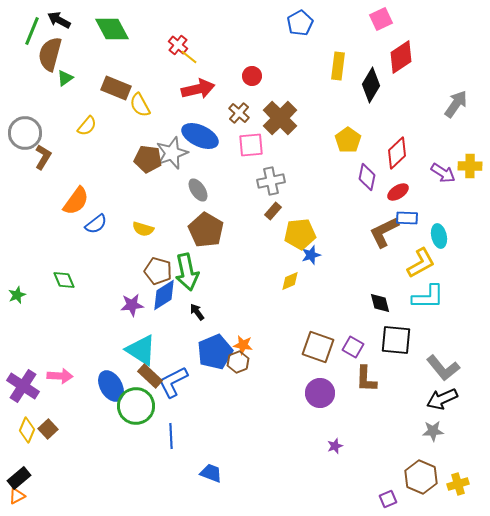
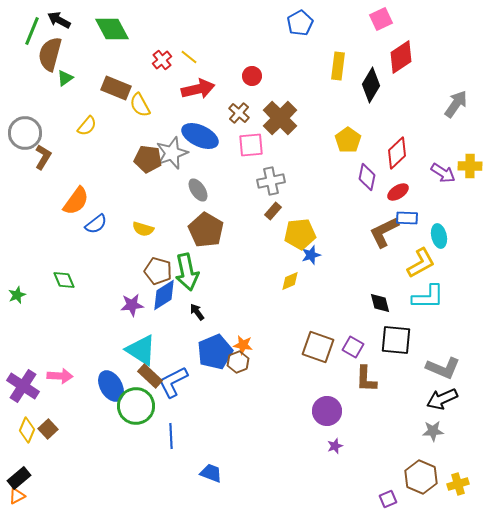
red cross at (178, 45): moved 16 px left, 15 px down; rotated 12 degrees clockwise
gray L-shape at (443, 368): rotated 28 degrees counterclockwise
purple circle at (320, 393): moved 7 px right, 18 px down
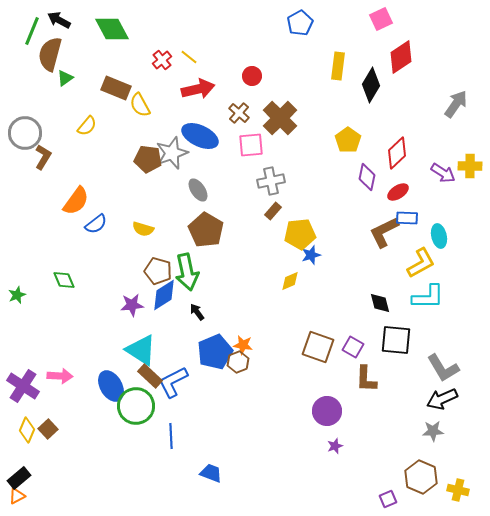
gray L-shape at (443, 368): rotated 36 degrees clockwise
yellow cross at (458, 484): moved 6 px down; rotated 30 degrees clockwise
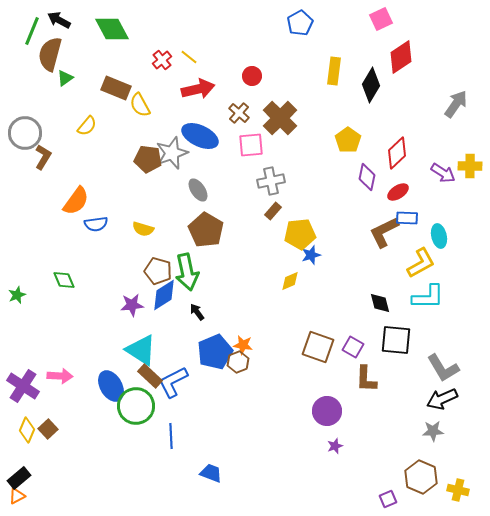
yellow rectangle at (338, 66): moved 4 px left, 5 px down
blue semicircle at (96, 224): rotated 30 degrees clockwise
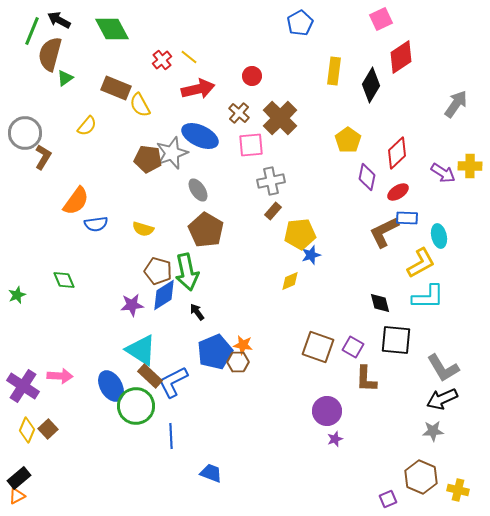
brown hexagon at (238, 362): rotated 20 degrees clockwise
purple star at (335, 446): moved 7 px up
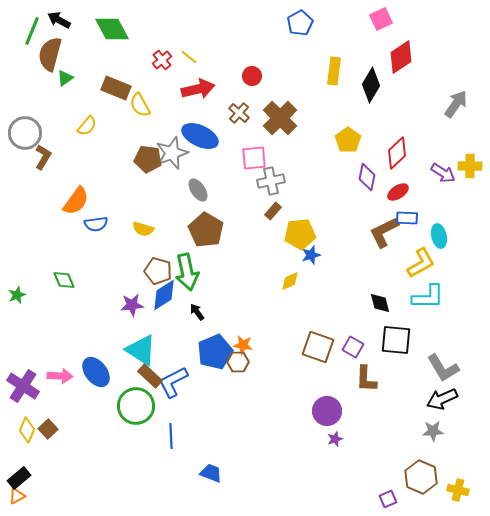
pink square at (251, 145): moved 3 px right, 13 px down
blue ellipse at (111, 386): moved 15 px left, 14 px up; rotated 8 degrees counterclockwise
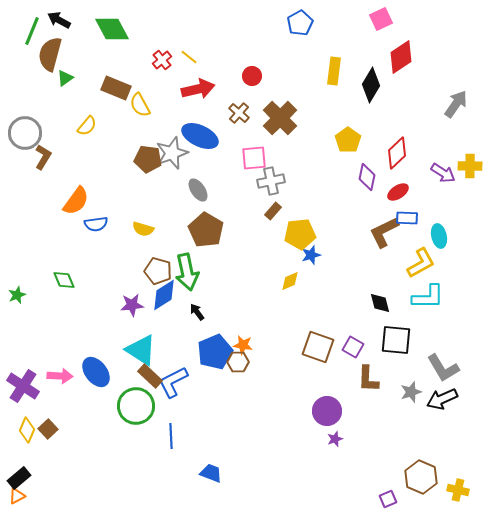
brown L-shape at (366, 379): moved 2 px right
gray star at (433, 431): moved 22 px left, 39 px up; rotated 15 degrees counterclockwise
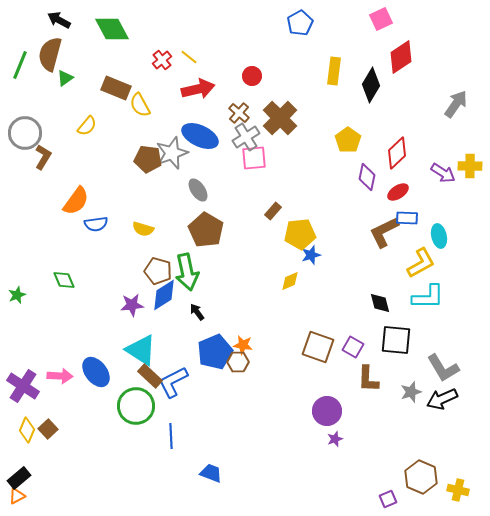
green line at (32, 31): moved 12 px left, 34 px down
gray cross at (271, 181): moved 25 px left, 44 px up; rotated 20 degrees counterclockwise
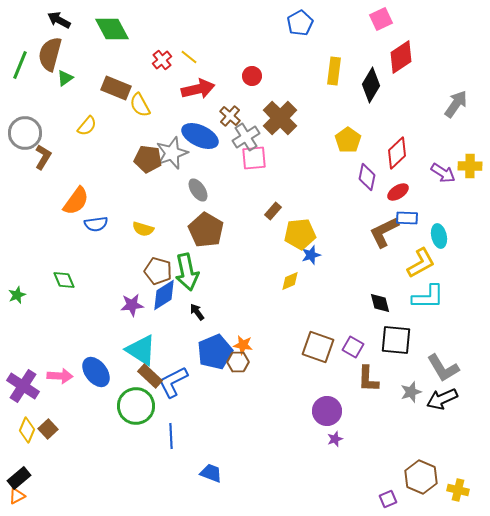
brown cross at (239, 113): moved 9 px left, 3 px down
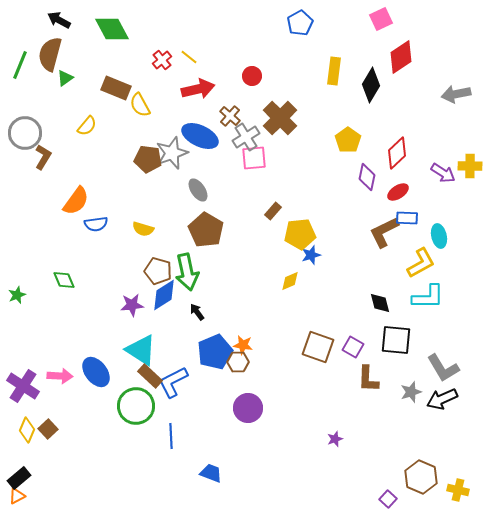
gray arrow at (456, 104): moved 10 px up; rotated 136 degrees counterclockwise
purple circle at (327, 411): moved 79 px left, 3 px up
purple square at (388, 499): rotated 24 degrees counterclockwise
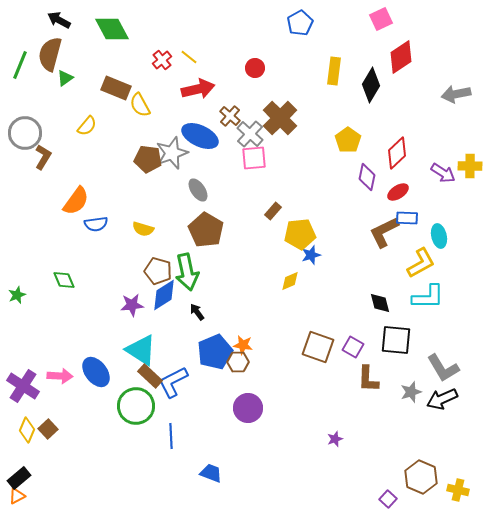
red circle at (252, 76): moved 3 px right, 8 px up
gray cross at (246, 137): moved 4 px right, 3 px up; rotated 16 degrees counterclockwise
